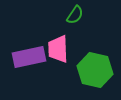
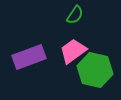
pink trapezoid: moved 15 px right, 2 px down; rotated 56 degrees clockwise
purple rectangle: rotated 8 degrees counterclockwise
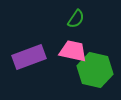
green semicircle: moved 1 px right, 4 px down
pink trapezoid: rotated 48 degrees clockwise
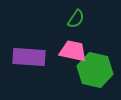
purple rectangle: rotated 24 degrees clockwise
